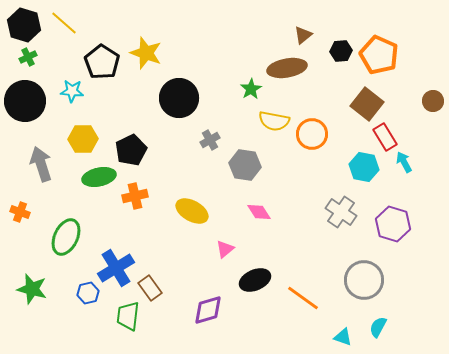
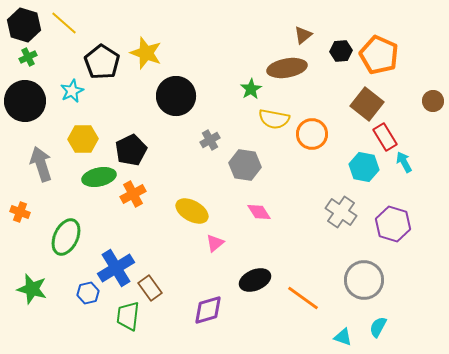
cyan star at (72, 91): rotated 30 degrees counterclockwise
black circle at (179, 98): moved 3 px left, 2 px up
yellow semicircle at (274, 121): moved 2 px up
orange cross at (135, 196): moved 2 px left, 2 px up; rotated 15 degrees counterclockwise
pink triangle at (225, 249): moved 10 px left, 6 px up
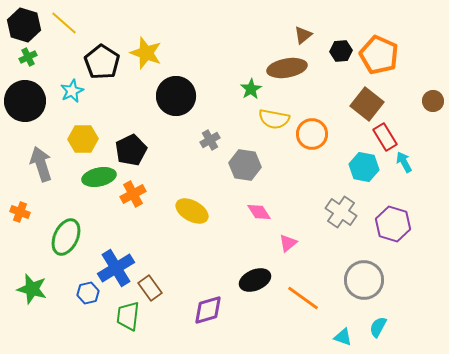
pink triangle at (215, 243): moved 73 px right
